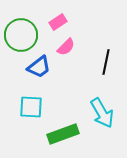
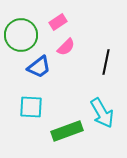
green rectangle: moved 4 px right, 3 px up
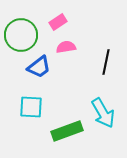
pink semicircle: rotated 144 degrees counterclockwise
cyan arrow: moved 1 px right
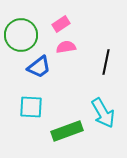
pink rectangle: moved 3 px right, 2 px down
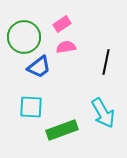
pink rectangle: moved 1 px right
green circle: moved 3 px right, 2 px down
green rectangle: moved 5 px left, 1 px up
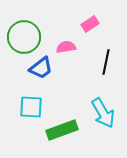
pink rectangle: moved 28 px right
blue trapezoid: moved 2 px right, 1 px down
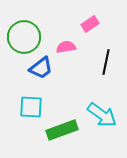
cyan arrow: moved 1 px left, 2 px down; rotated 24 degrees counterclockwise
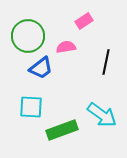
pink rectangle: moved 6 px left, 3 px up
green circle: moved 4 px right, 1 px up
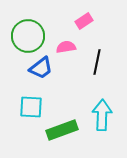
black line: moved 9 px left
cyan arrow: rotated 124 degrees counterclockwise
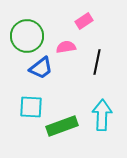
green circle: moved 1 px left
green rectangle: moved 4 px up
